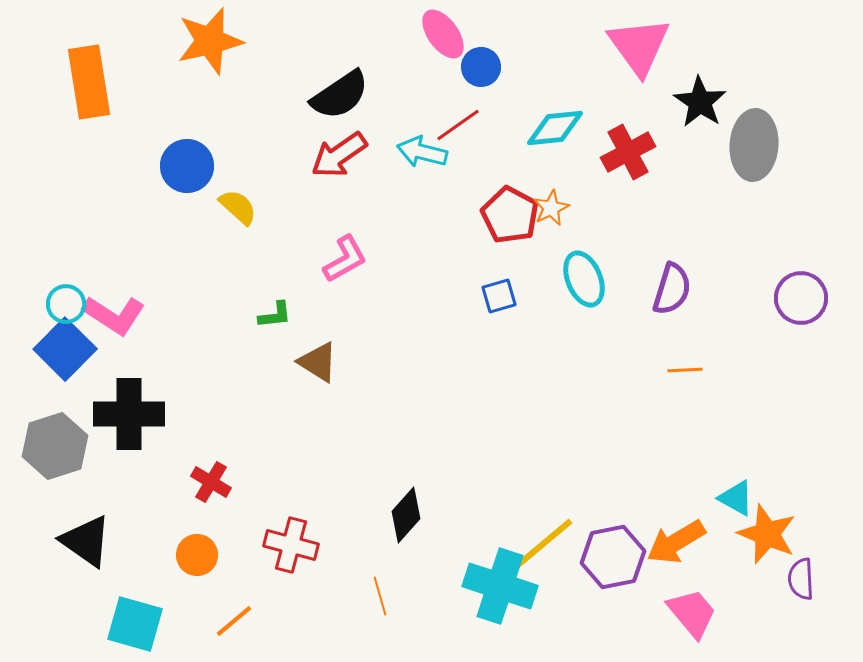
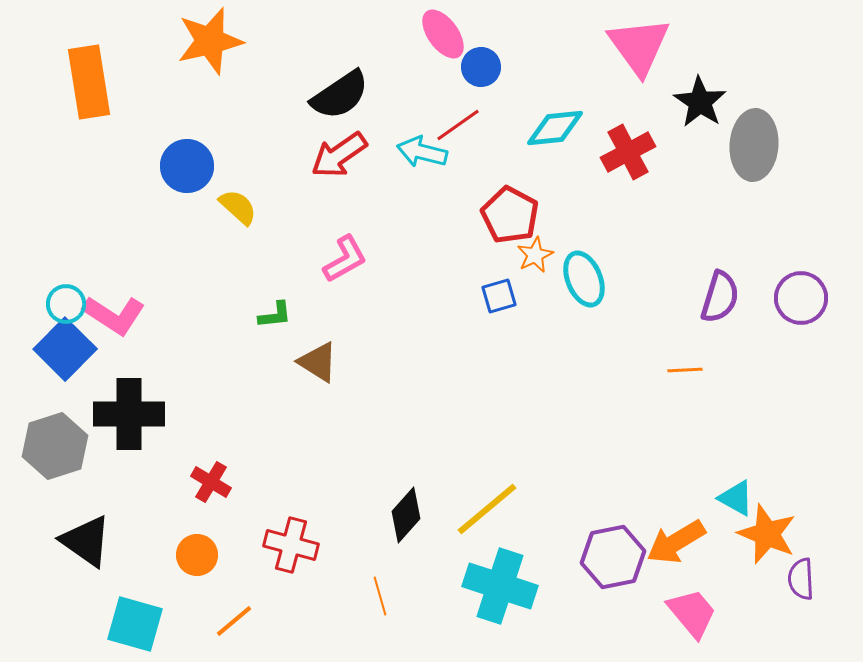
orange star at (551, 208): moved 16 px left, 47 px down
purple semicircle at (672, 289): moved 48 px right, 8 px down
yellow line at (543, 544): moved 56 px left, 35 px up
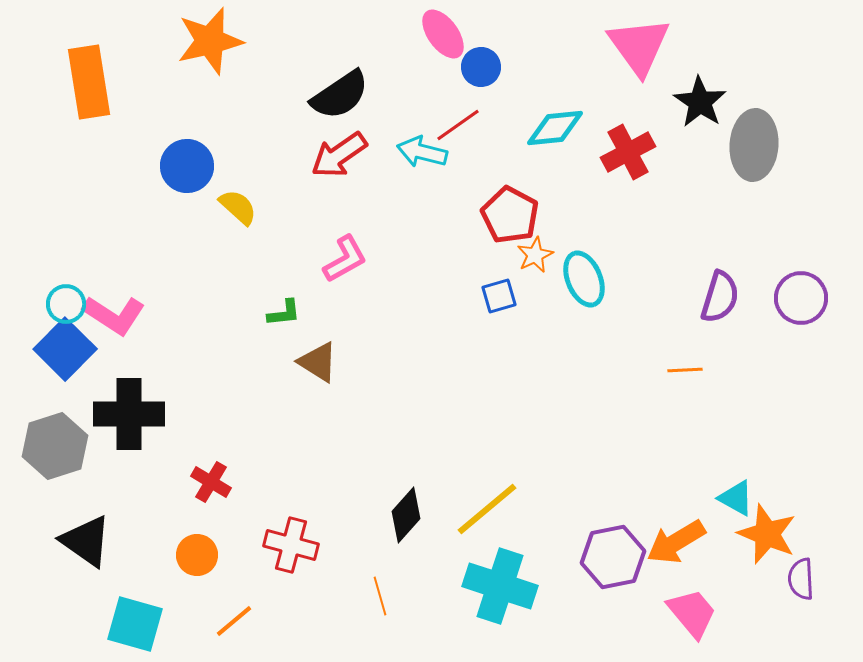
green L-shape at (275, 315): moved 9 px right, 2 px up
